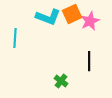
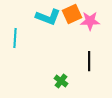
pink star: rotated 24 degrees clockwise
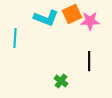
cyan L-shape: moved 2 px left, 1 px down
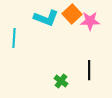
orange square: rotated 18 degrees counterclockwise
cyan line: moved 1 px left
black line: moved 9 px down
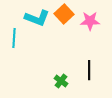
orange square: moved 8 px left
cyan L-shape: moved 9 px left
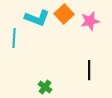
pink star: rotated 12 degrees counterclockwise
green cross: moved 16 px left, 6 px down
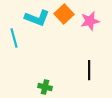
cyan line: rotated 18 degrees counterclockwise
green cross: rotated 24 degrees counterclockwise
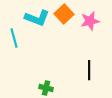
green cross: moved 1 px right, 1 px down
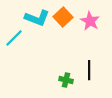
orange square: moved 1 px left, 3 px down
pink star: rotated 30 degrees counterclockwise
cyan line: rotated 60 degrees clockwise
green cross: moved 20 px right, 8 px up
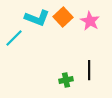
green cross: rotated 24 degrees counterclockwise
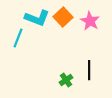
cyan line: moved 4 px right; rotated 24 degrees counterclockwise
green cross: rotated 24 degrees counterclockwise
